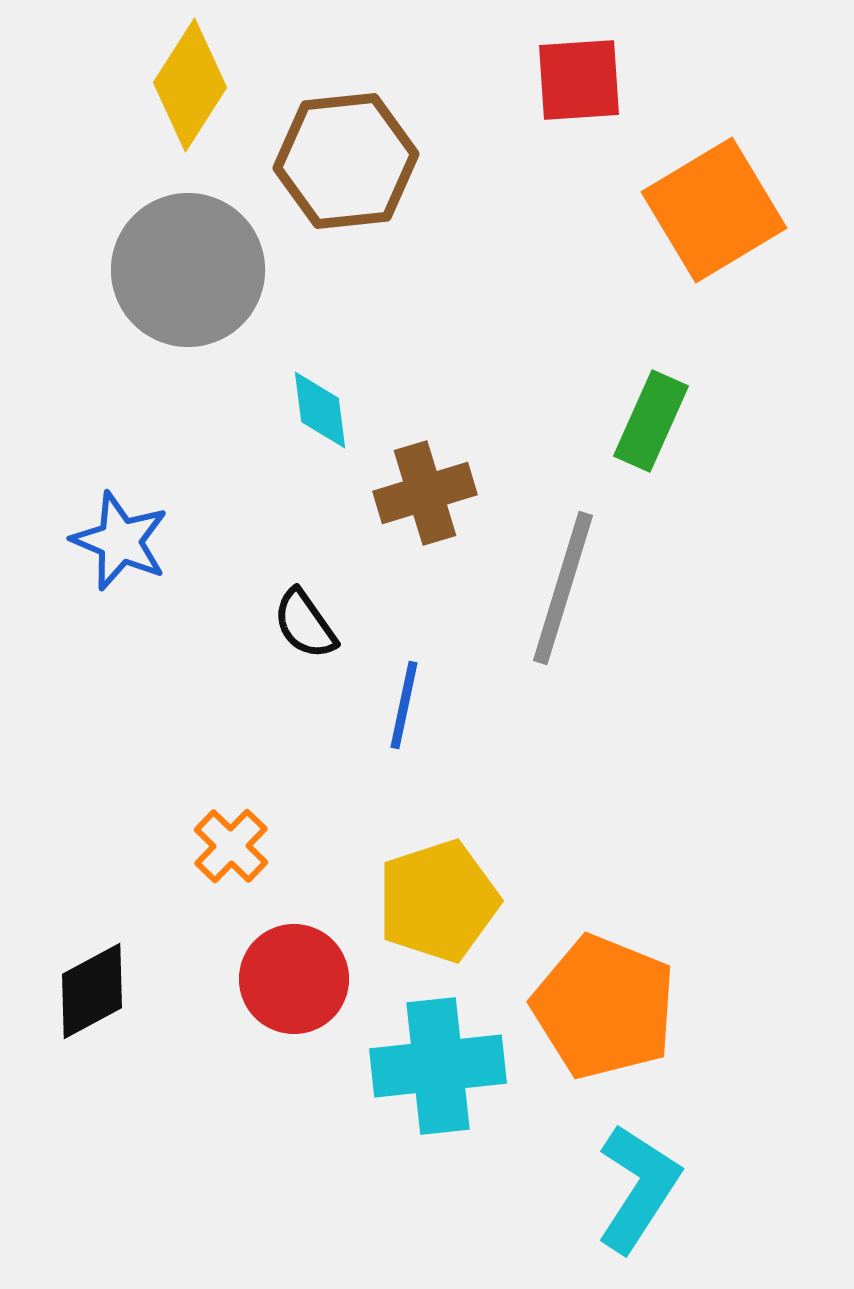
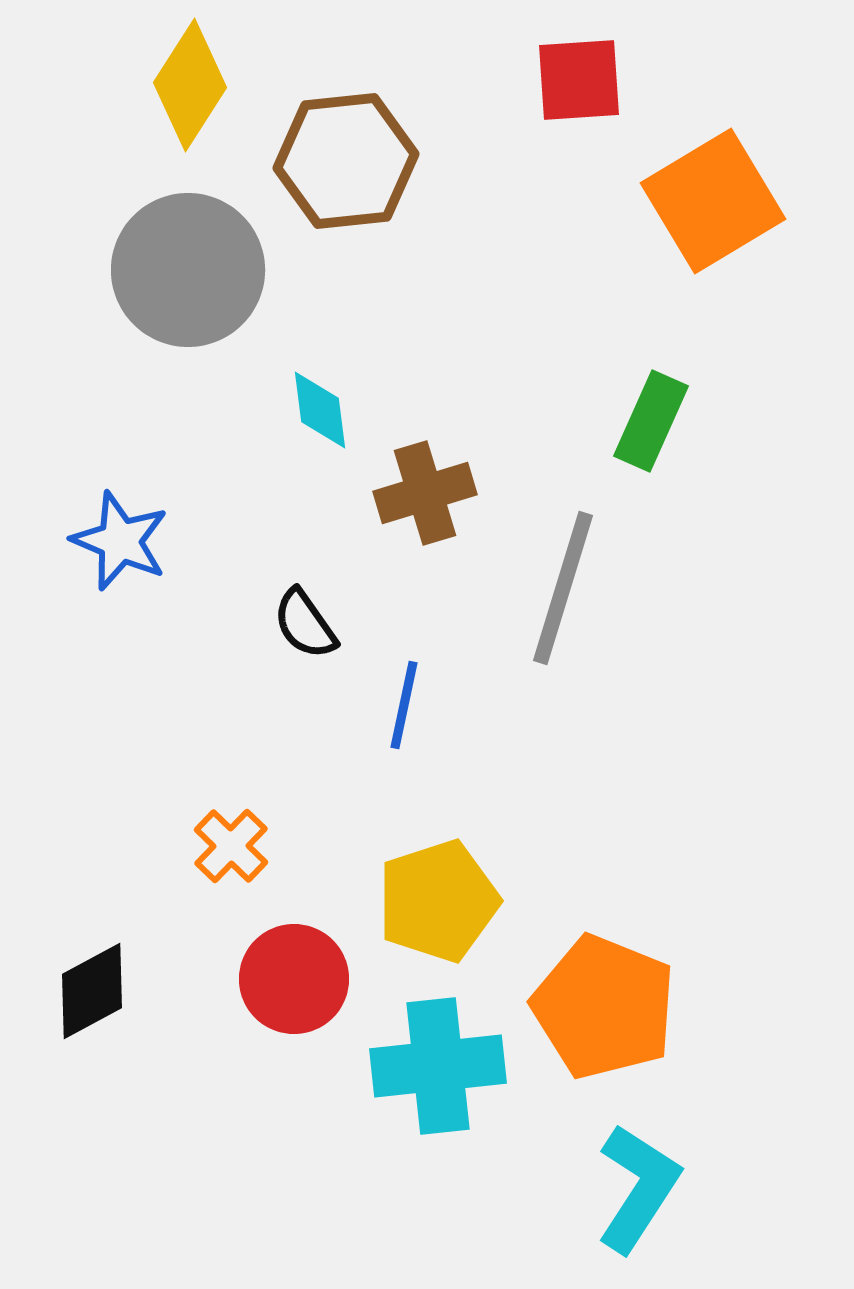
orange square: moved 1 px left, 9 px up
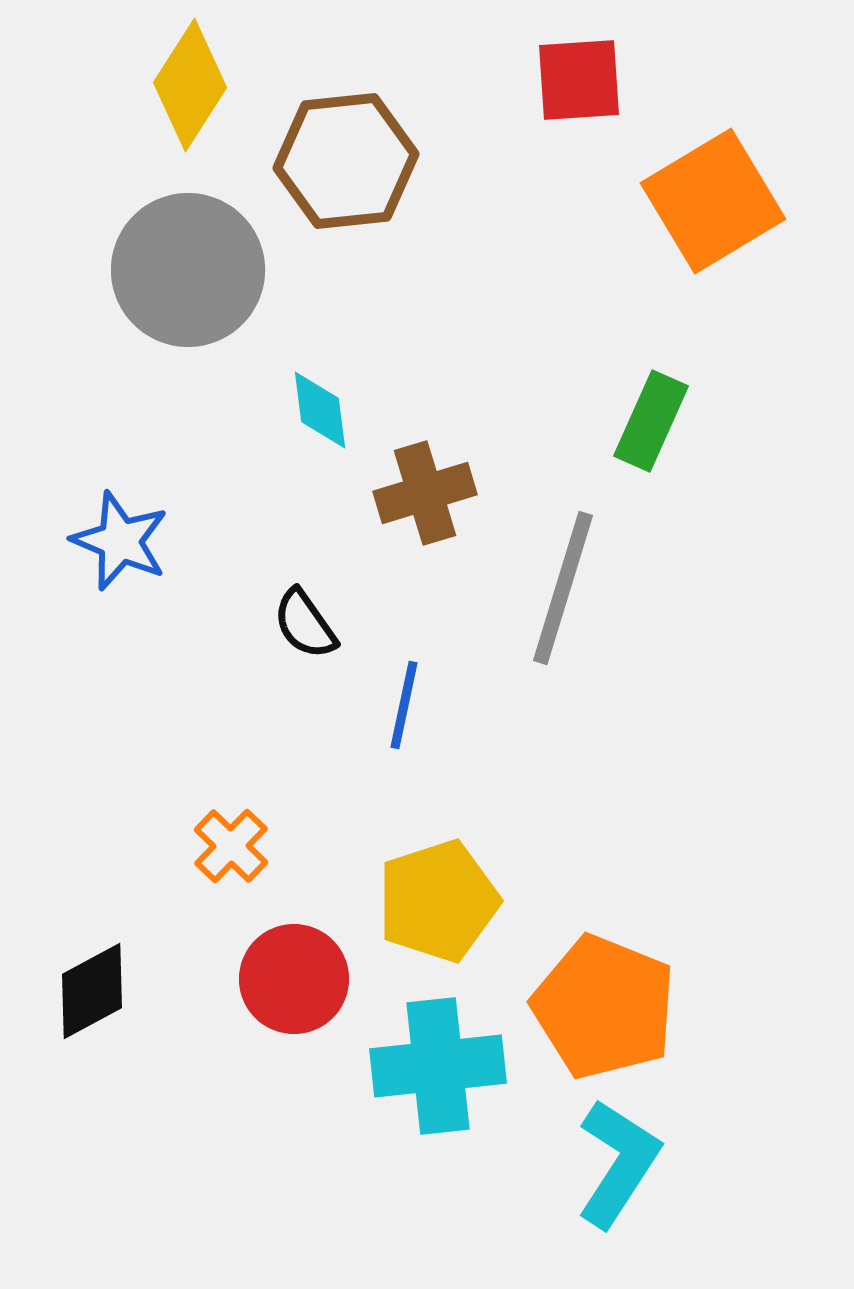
cyan L-shape: moved 20 px left, 25 px up
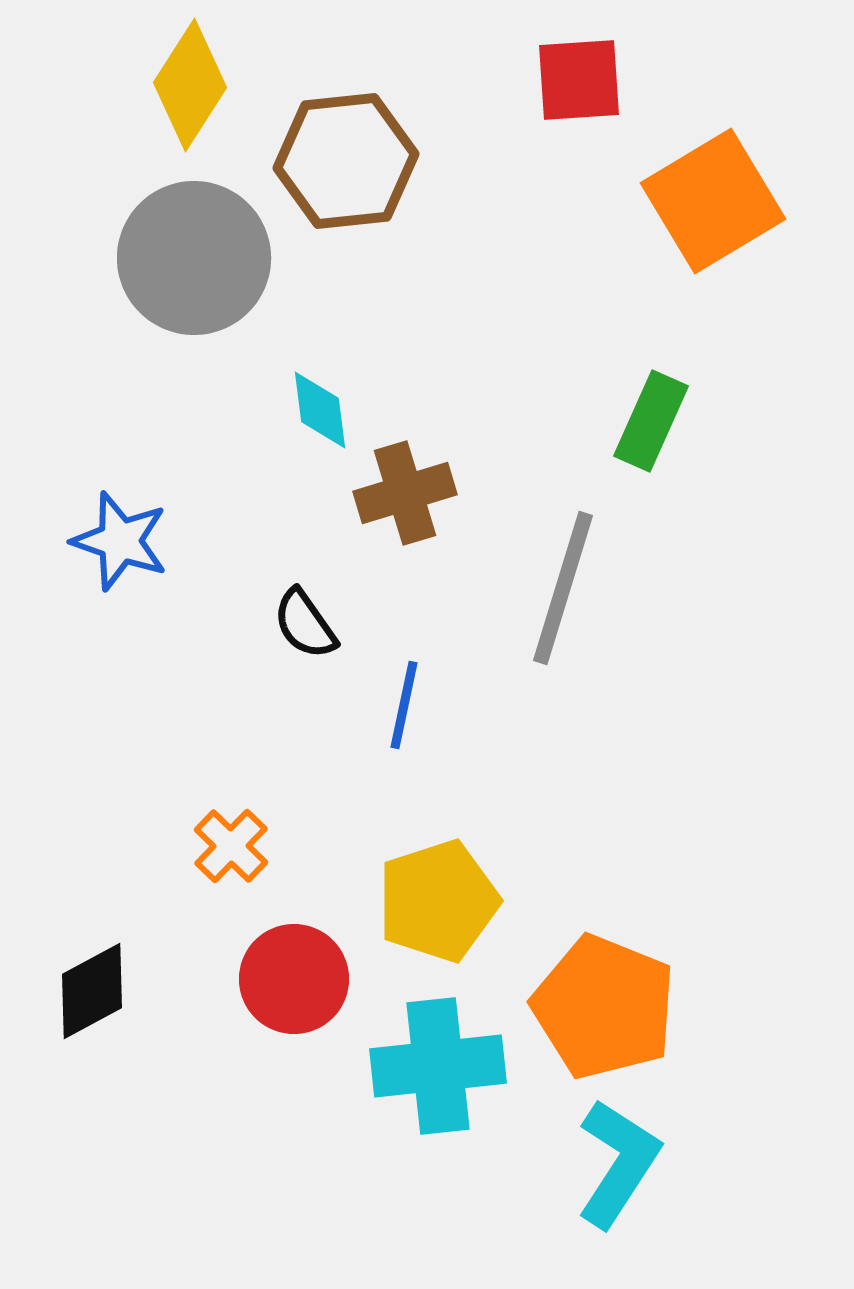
gray circle: moved 6 px right, 12 px up
brown cross: moved 20 px left
blue star: rotated 4 degrees counterclockwise
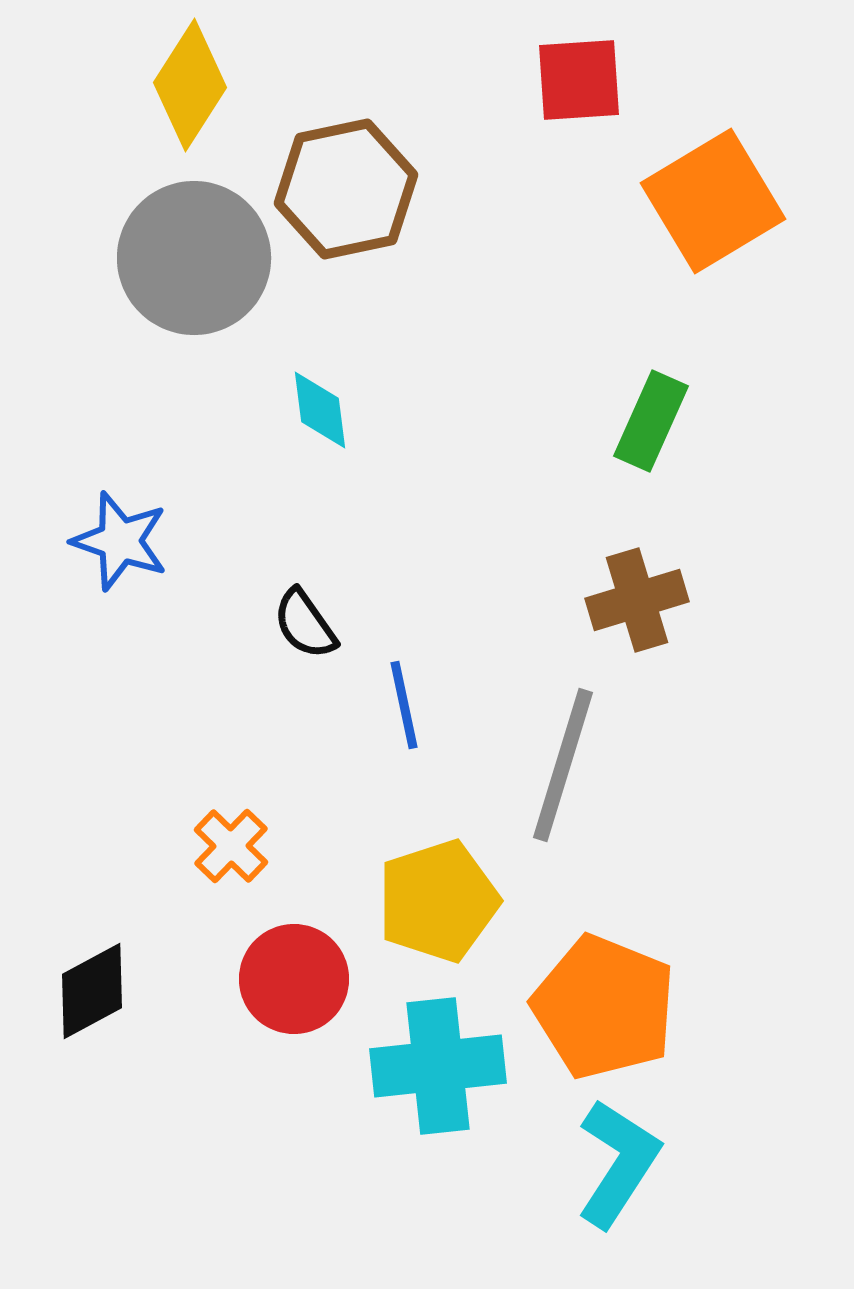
brown hexagon: moved 28 px down; rotated 6 degrees counterclockwise
brown cross: moved 232 px right, 107 px down
gray line: moved 177 px down
blue line: rotated 24 degrees counterclockwise
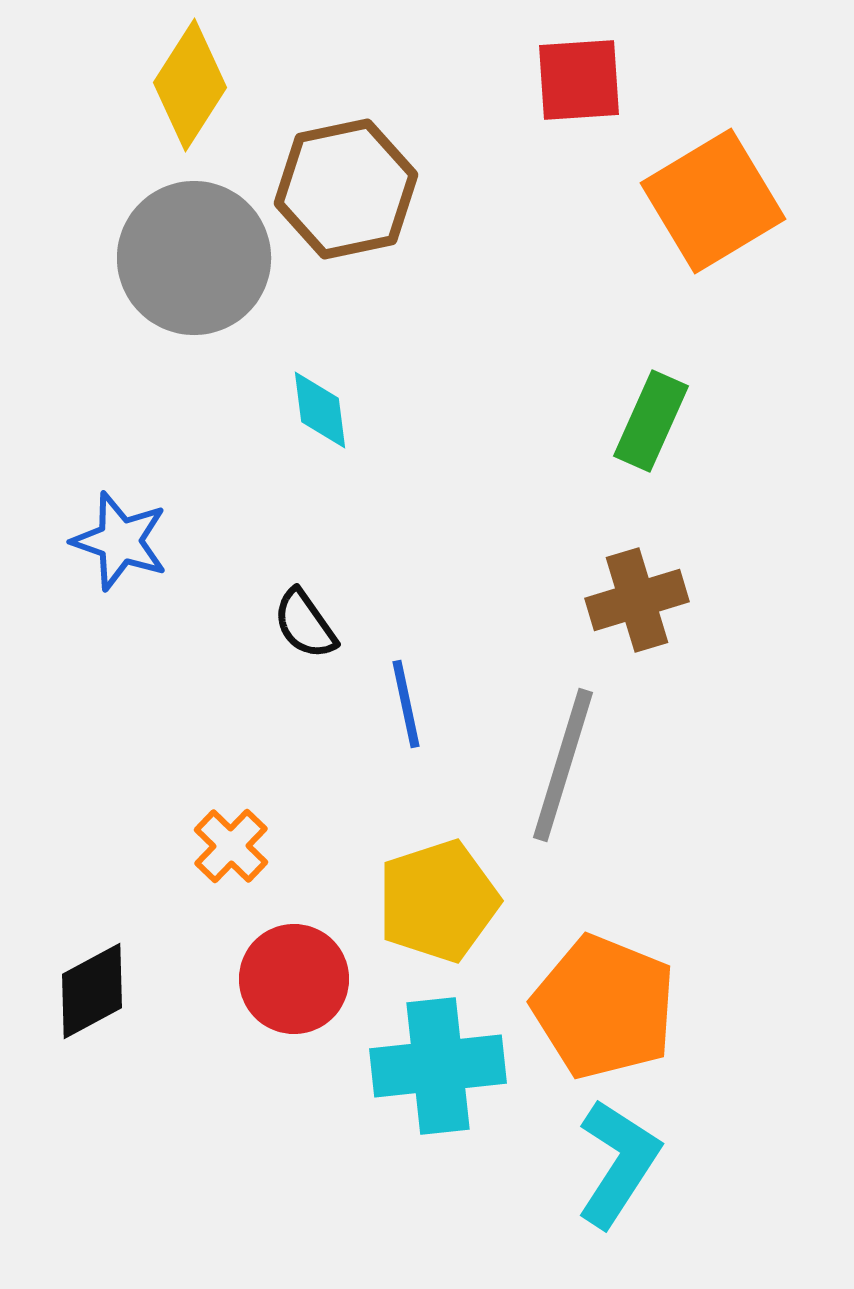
blue line: moved 2 px right, 1 px up
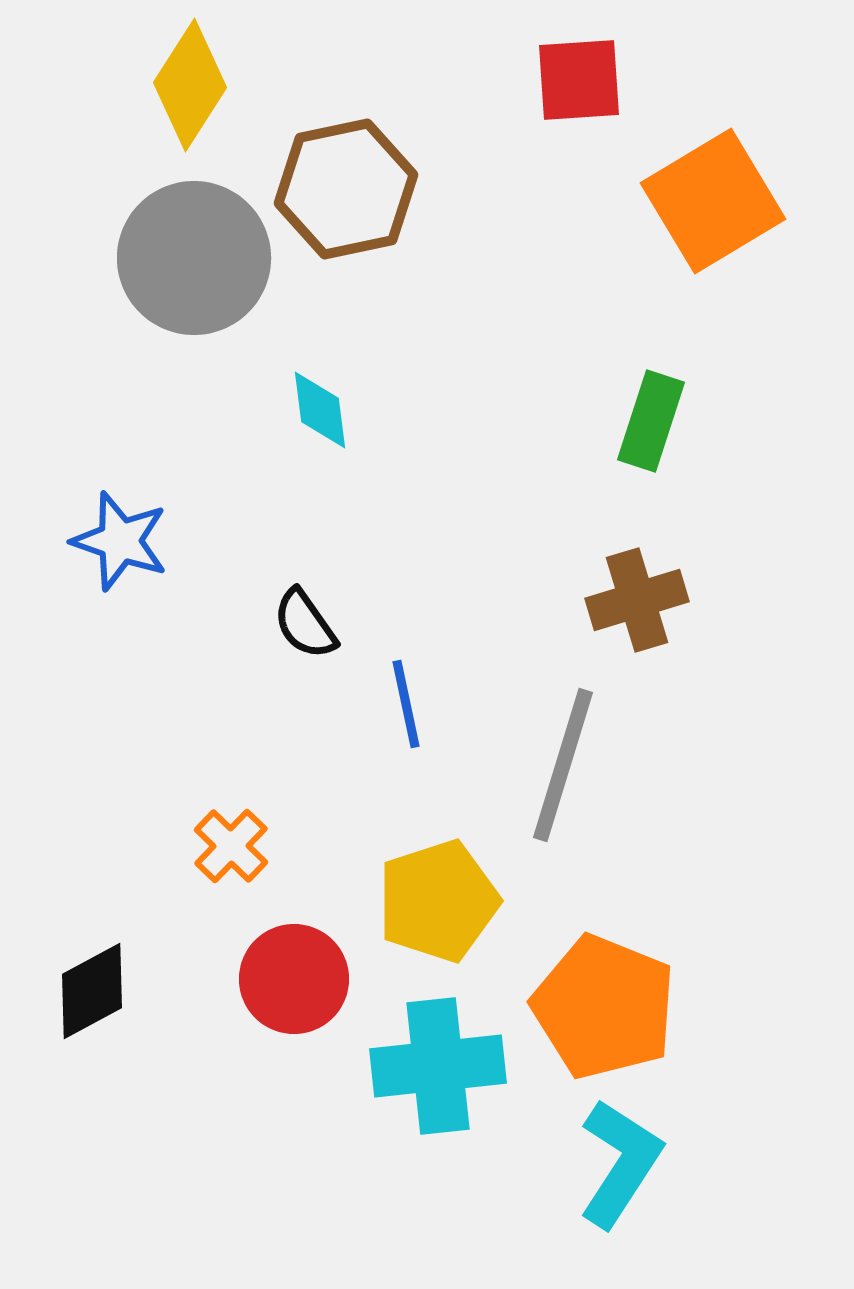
green rectangle: rotated 6 degrees counterclockwise
cyan L-shape: moved 2 px right
